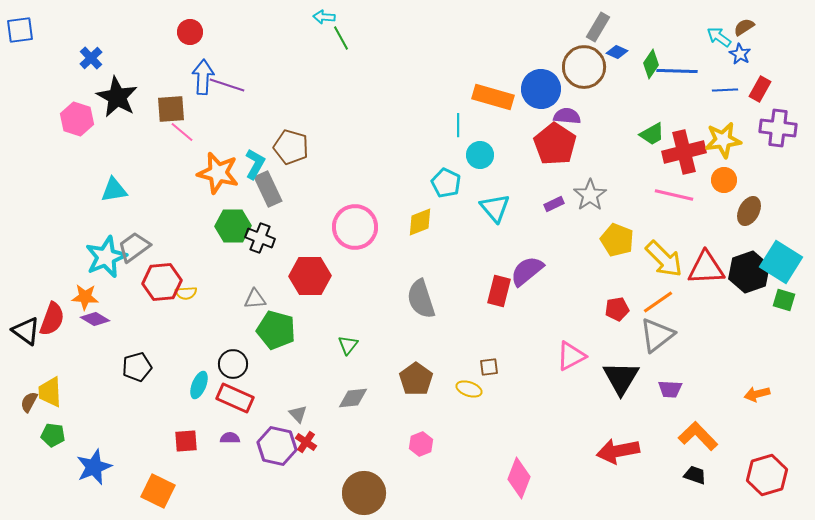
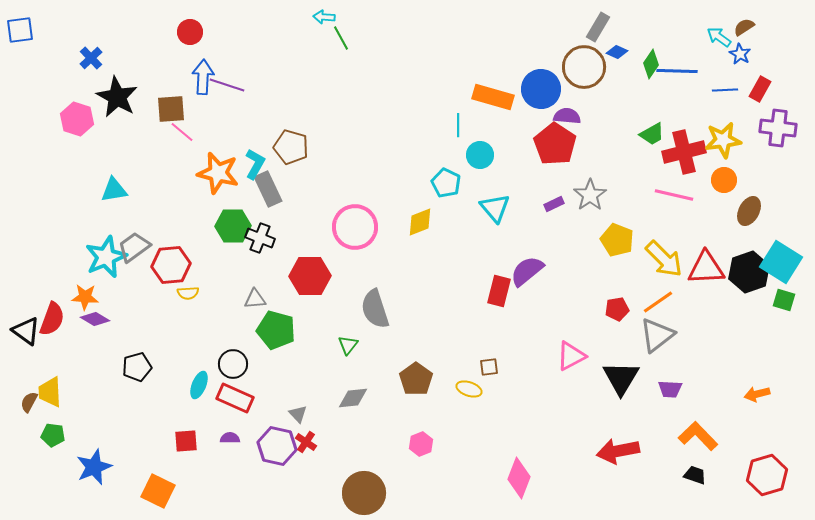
red hexagon at (162, 282): moved 9 px right, 17 px up
yellow semicircle at (186, 293): moved 2 px right
gray semicircle at (421, 299): moved 46 px left, 10 px down
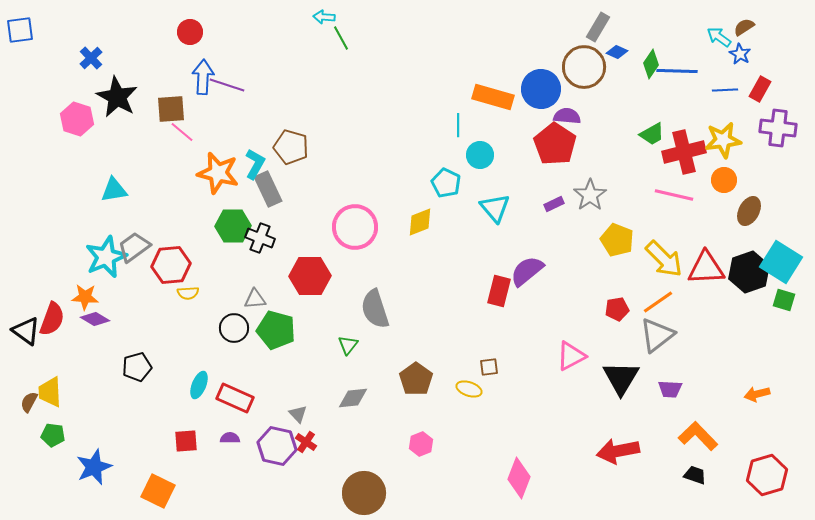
black circle at (233, 364): moved 1 px right, 36 px up
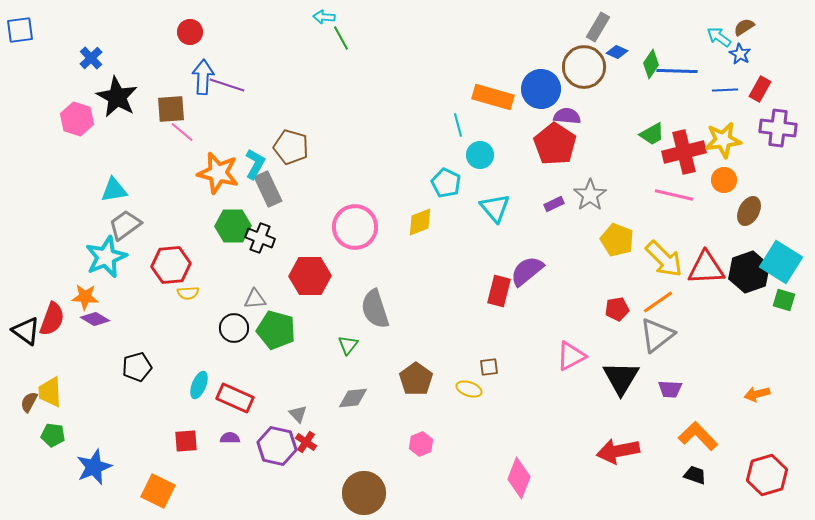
cyan line at (458, 125): rotated 15 degrees counterclockwise
gray trapezoid at (134, 247): moved 9 px left, 22 px up
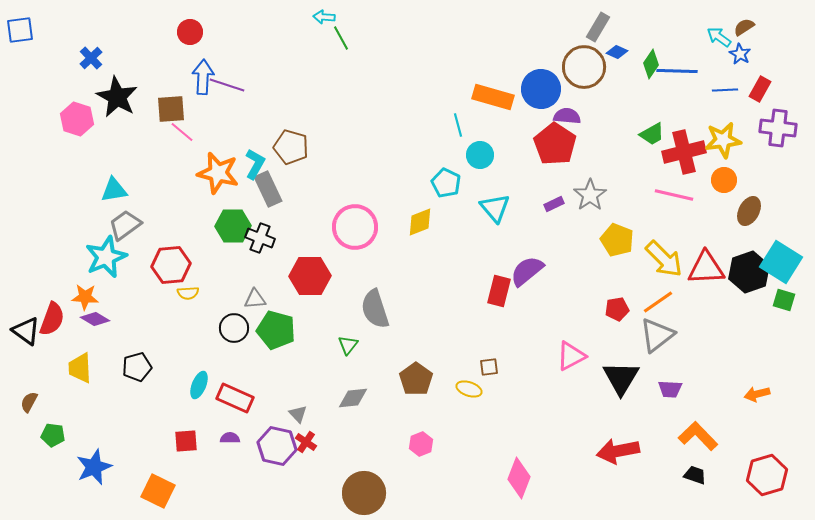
yellow trapezoid at (50, 392): moved 30 px right, 24 px up
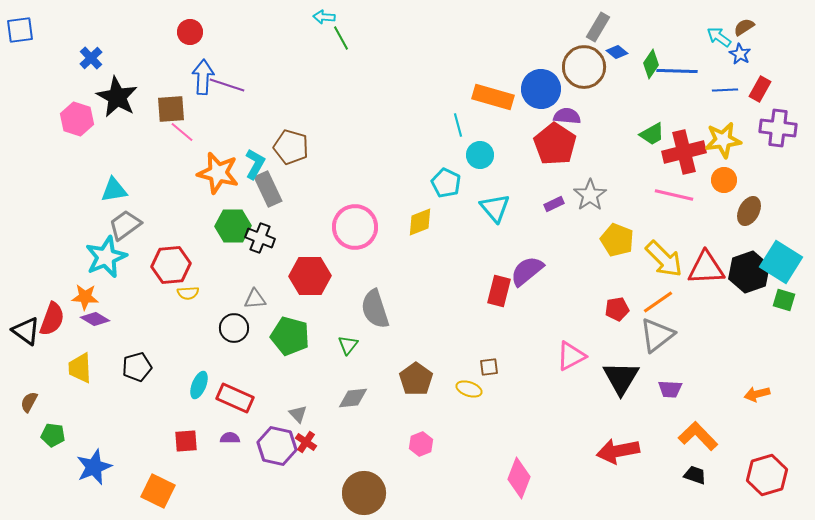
blue diamond at (617, 52): rotated 15 degrees clockwise
green pentagon at (276, 330): moved 14 px right, 6 px down
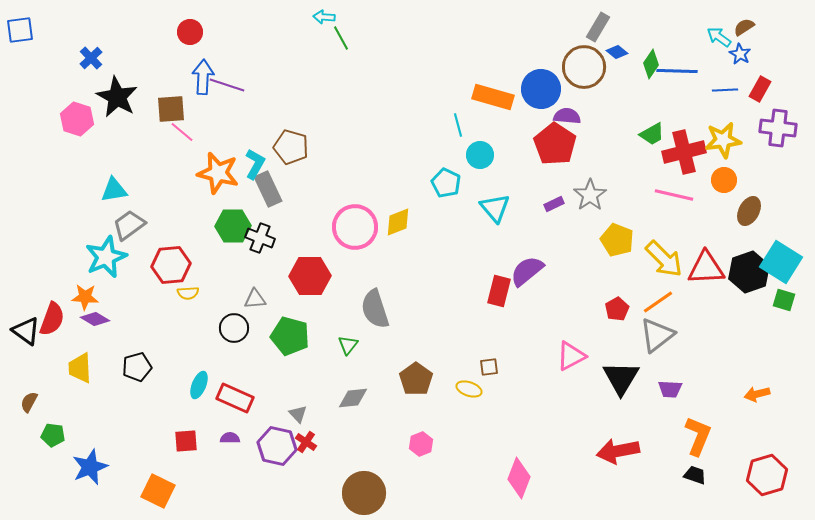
yellow diamond at (420, 222): moved 22 px left
gray trapezoid at (125, 225): moved 4 px right
red pentagon at (617, 309): rotated 20 degrees counterclockwise
orange L-shape at (698, 436): rotated 66 degrees clockwise
blue star at (94, 467): moved 4 px left
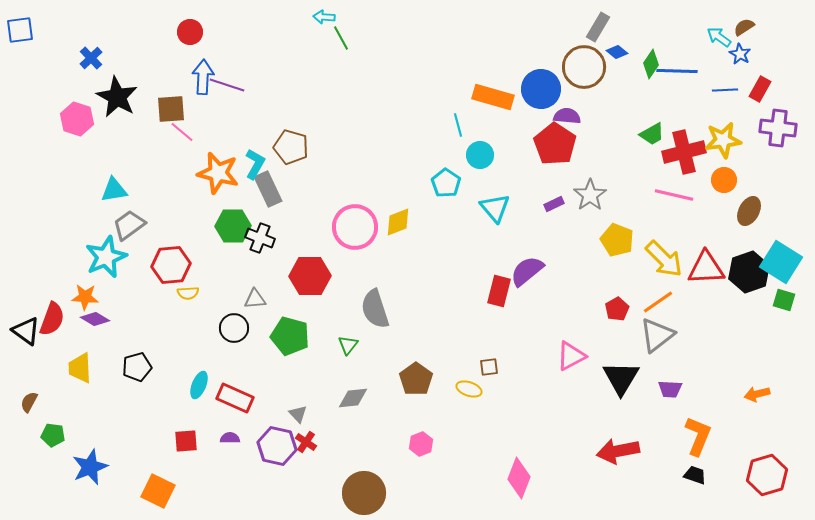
cyan pentagon at (446, 183): rotated 8 degrees clockwise
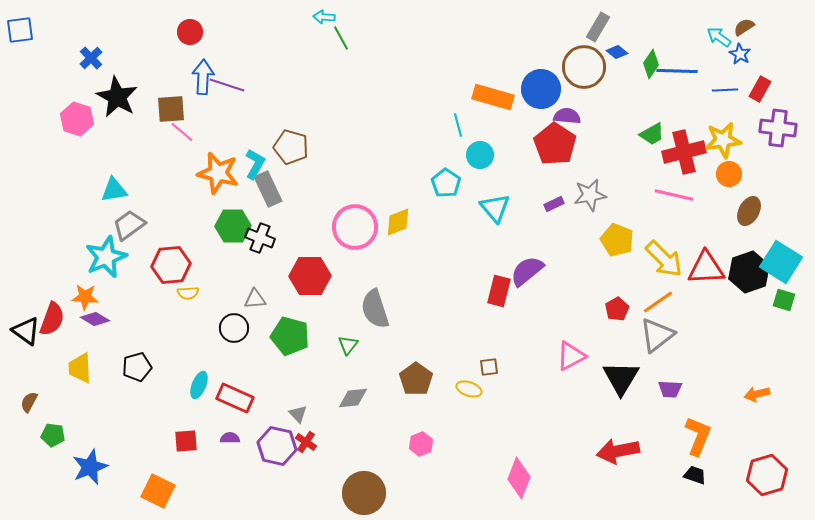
orange circle at (724, 180): moved 5 px right, 6 px up
gray star at (590, 195): rotated 24 degrees clockwise
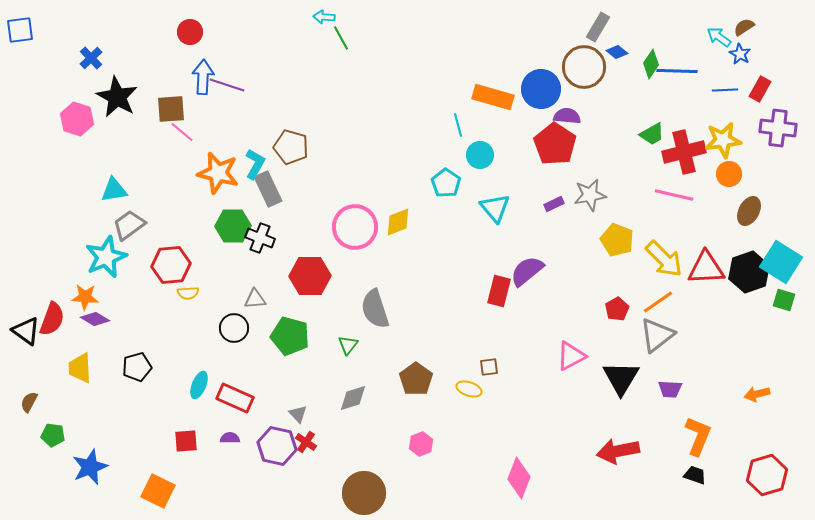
gray diamond at (353, 398): rotated 12 degrees counterclockwise
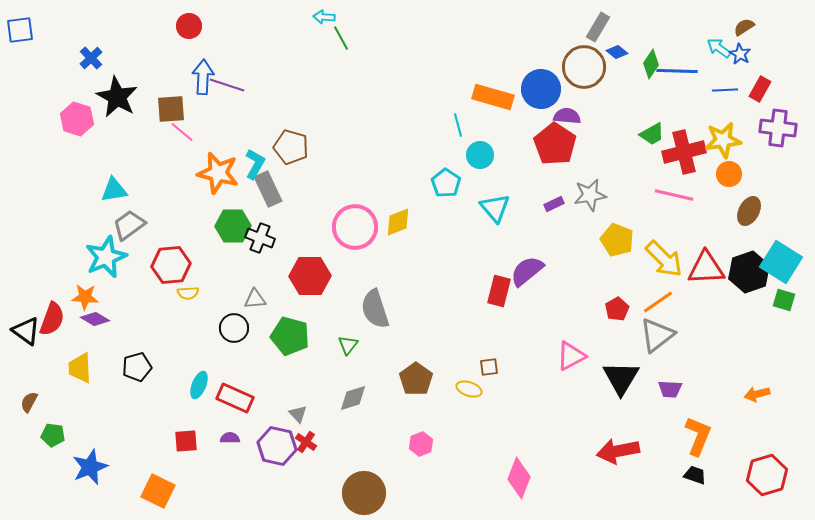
red circle at (190, 32): moved 1 px left, 6 px up
cyan arrow at (719, 37): moved 11 px down
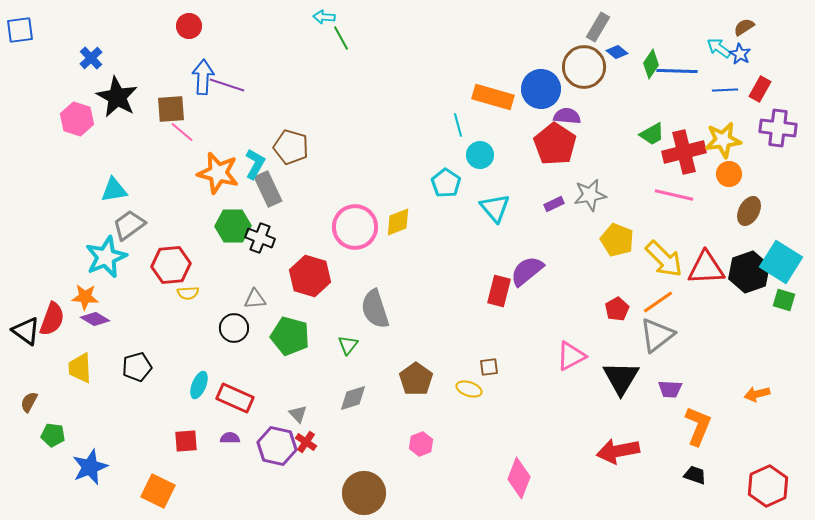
red hexagon at (310, 276): rotated 18 degrees clockwise
orange L-shape at (698, 436): moved 10 px up
red hexagon at (767, 475): moved 1 px right, 11 px down; rotated 9 degrees counterclockwise
